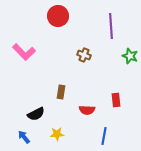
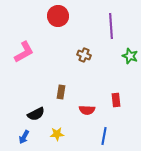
pink L-shape: rotated 75 degrees counterclockwise
blue arrow: rotated 112 degrees counterclockwise
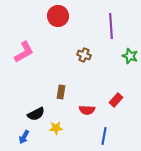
red rectangle: rotated 48 degrees clockwise
yellow star: moved 1 px left, 6 px up
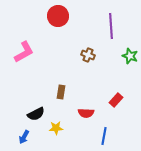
brown cross: moved 4 px right
red semicircle: moved 1 px left, 3 px down
